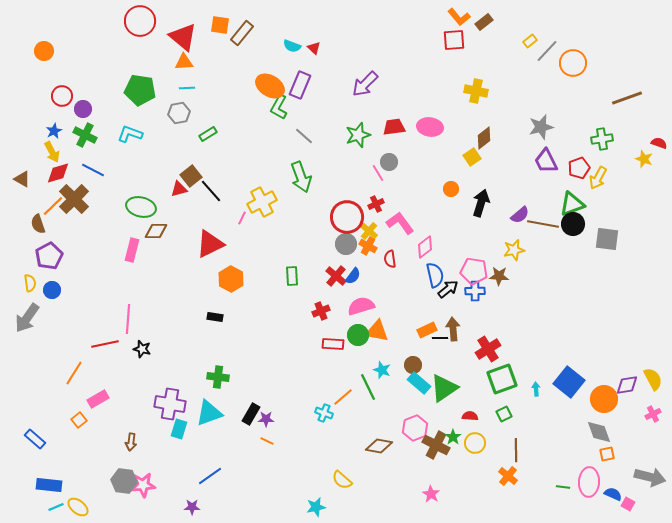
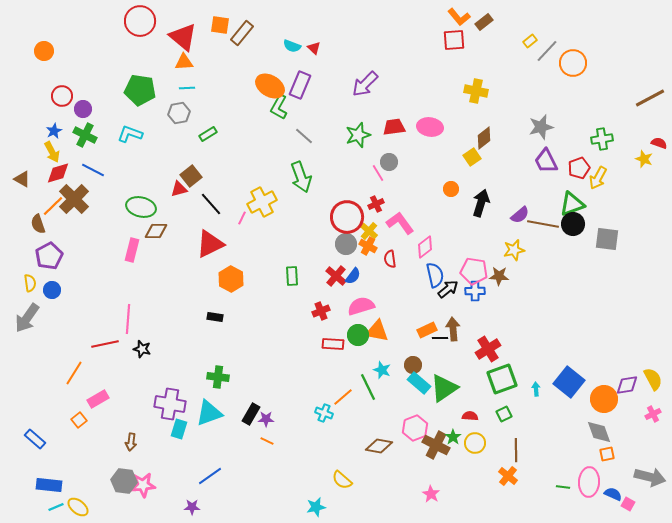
brown line at (627, 98): moved 23 px right; rotated 8 degrees counterclockwise
black line at (211, 191): moved 13 px down
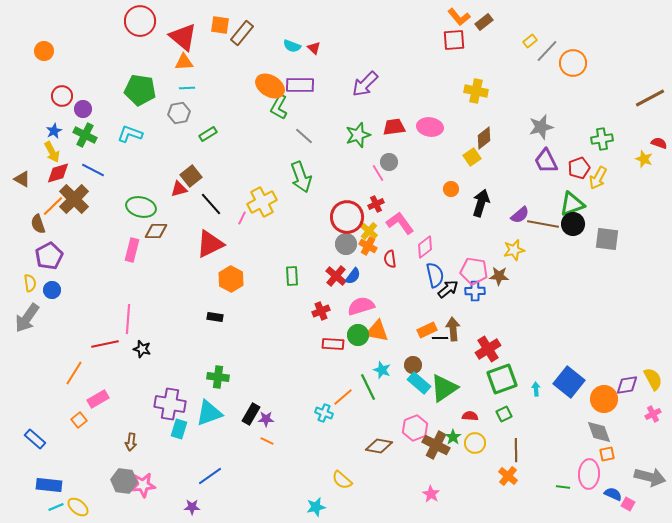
purple rectangle at (300, 85): rotated 68 degrees clockwise
pink ellipse at (589, 482): moved 8 px up
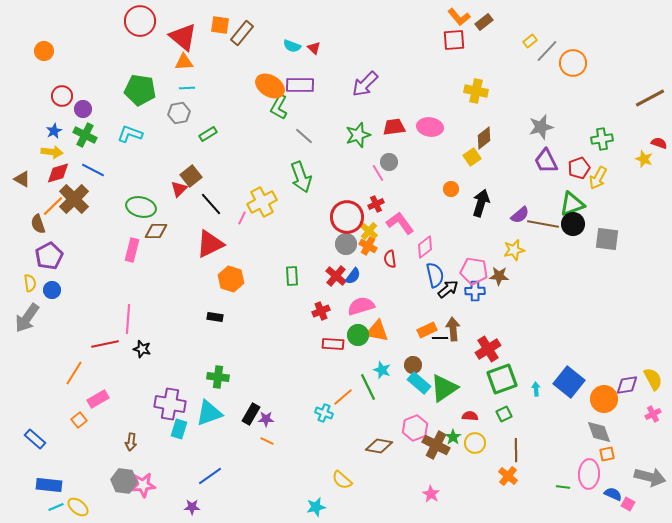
yellow arrow at (52, 152): rotated 55 degrees counterclockwise
red triangle at (179, 189): rotated 30 degrees counterclockwise
orange hexagon at (231, 279): rotated 10 degrees counterclockwise
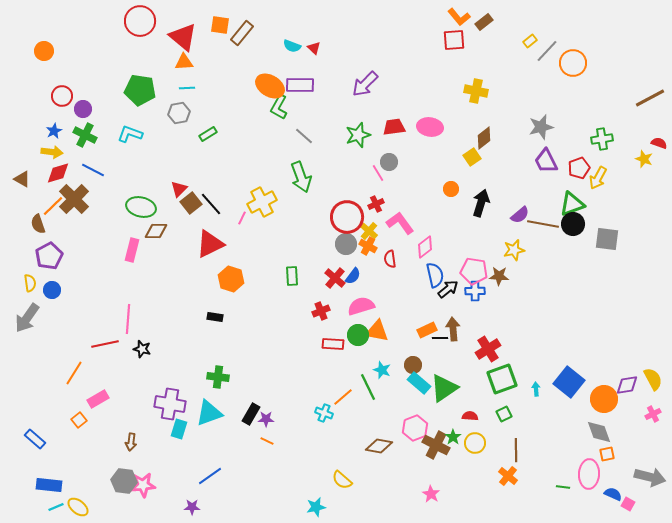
brown square at (191, 176): moved 27 px down
red cross at (336, 276): moved 1 px left, 2 px down
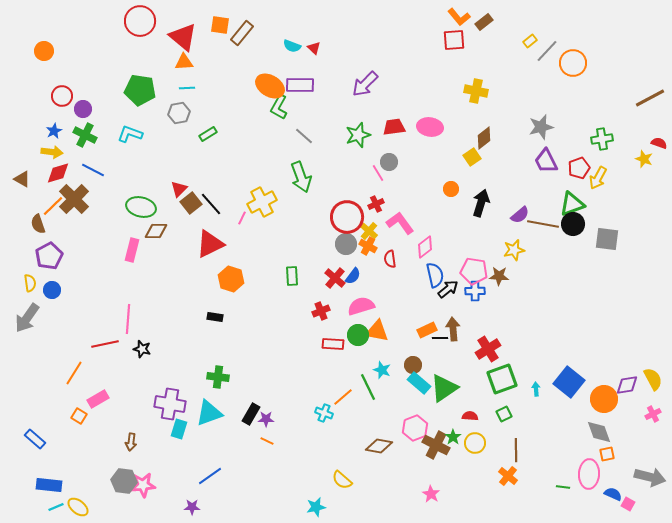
orange square at (79, 420): moved 4 px up; rotated 21 degrees counterclockwise
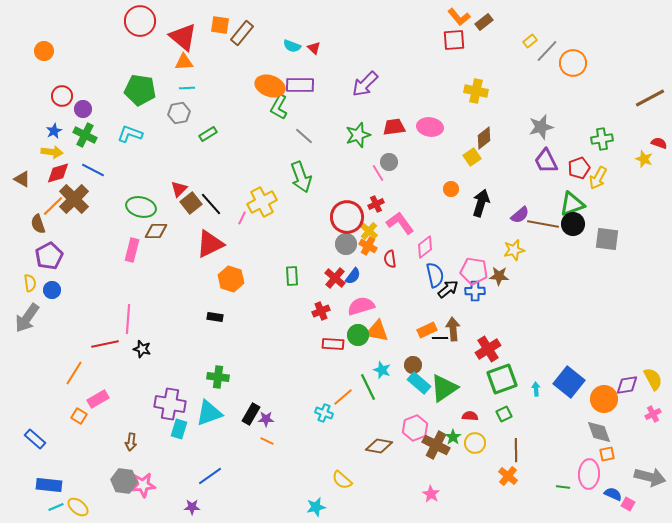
orange ellipse at (270, 86): rotated 12 degrees counterclockwise
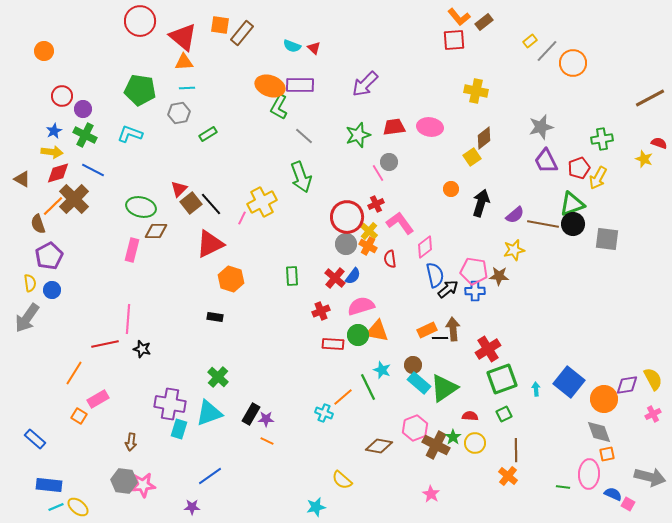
purple semicircle at (520, 215): moved 5 px left
green cross at (218, 377): rotated 35 degrees clockwise
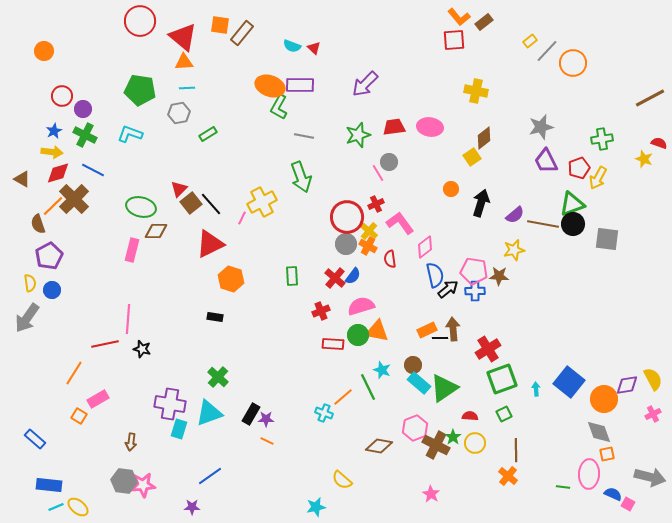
gray line at (304, 136): rotated 30 degrees counterclockwise
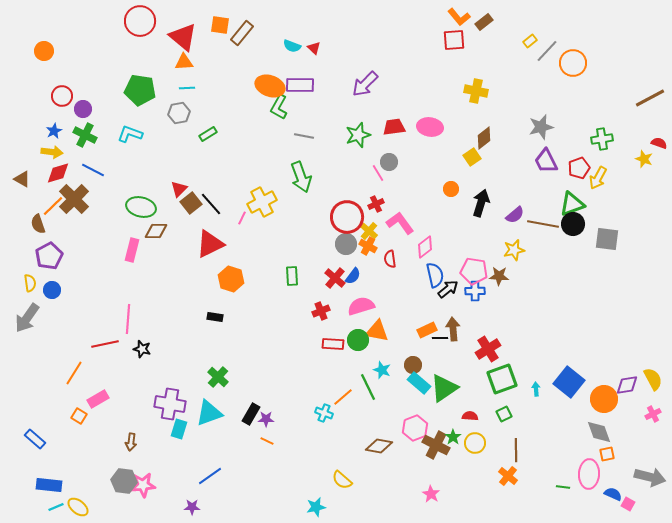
green circle at (358, 335): moved 5 px down
